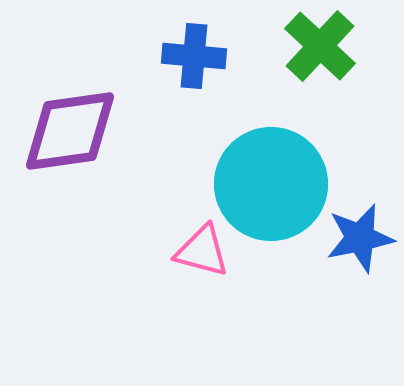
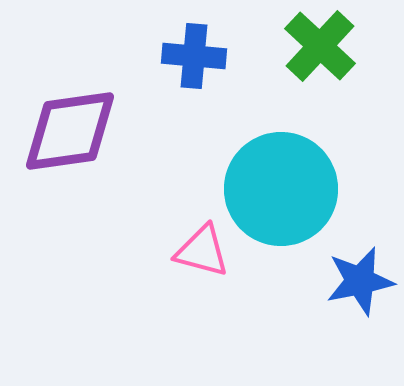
cyan circle: moved 10 px right, 5 px down
blue star: moved 43 px down
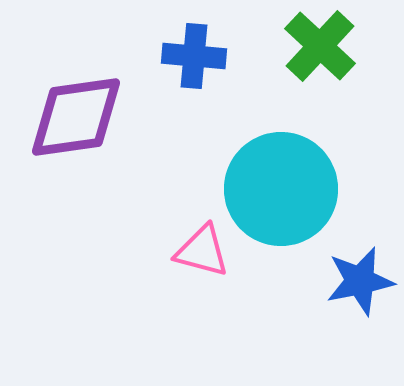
purple diamond: moved 6 px right, 14 px up
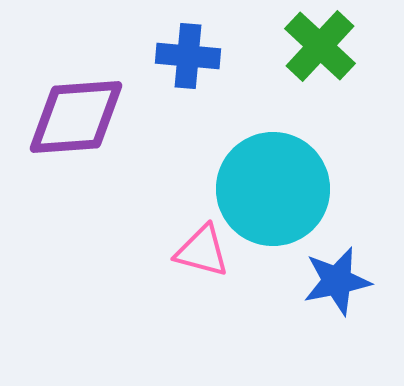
blue cross: moved 6 px left
purple diamond: rotated 4 degrees clockwise
cyan circle: moved 8 px left
blue star: moved 23 px left
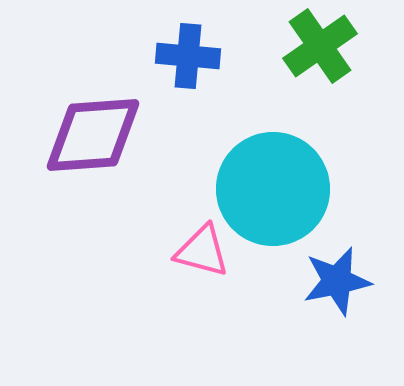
green cross: rotated 12 degrees clockwise
purple diamond: moved 17 px right, 18 px down
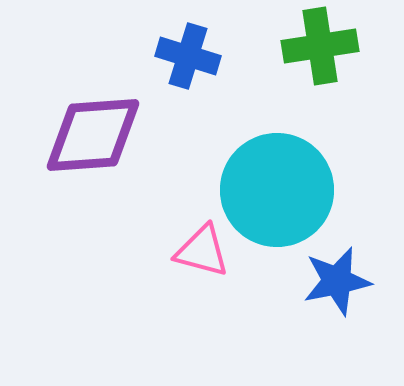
green cross: rotated 26 degrees clockwise
blue cross: rotated 12 degrees clockwise
cyan circle: moved 4 px right, 1 px down
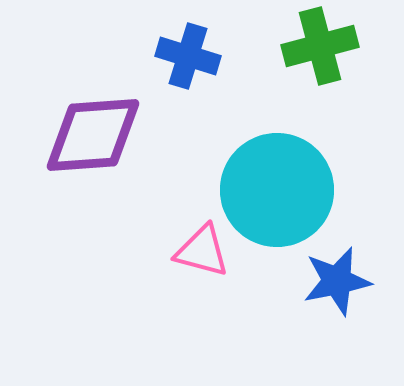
green cross: rotated 6 degrees counterclockwise
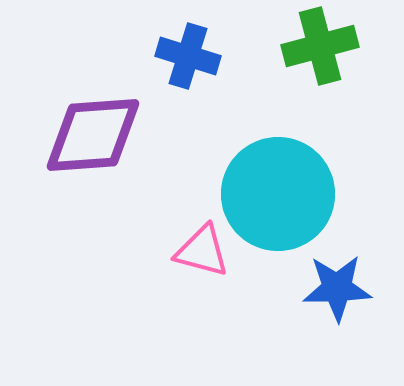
cyan circle: moved 1 px right, 4 px down
blue star: moved 7 px down; rotated 10 degrees clockwise
